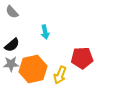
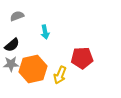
gray semicircle: moved 5 px right, 4 px down; rotated 112 degrees clockwise
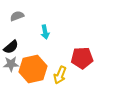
black semicircle: moved 1 px left, 2 px down
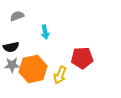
black semicircle: rotated 28 degrees clockwise
gray star: moved 1 px right, 1 px down
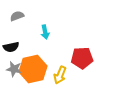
gray star: moved 2 px right, 4 px down; rotated 14 degrees clockwise
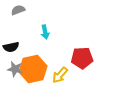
gray semicircle: moved 1 px right, 6 px up
gray star: moved 1 px right
yellow arrow: rotated 18 degrees clockwise
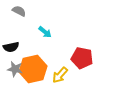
gray semicircle: moved 1 px right, 1 px down; rotated 48 degrees clockwise
cyan arrow: rotated 40 degrees counterclockwise
red pentagon: rotated 15 degrees clockwise
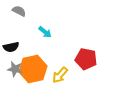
red pentagon: moved 4 px right, 1 px down
